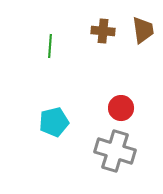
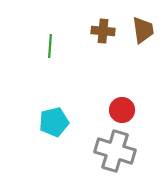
red circle: moved 1 px right, 2 px down
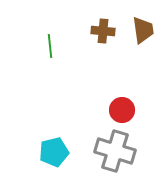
green line: rotated 10 degrees counterclockwise
cyan pentagon: moved 30 px down
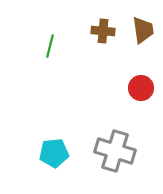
green line: rotated 20 degrees clockwise
red circle: moved 19 px right, 22 px up
cyan pentagon: moved 1 px down; rotated 8 degrees clockwise
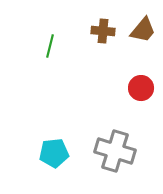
brown trapezoid: rotated 48 degrees clockwise
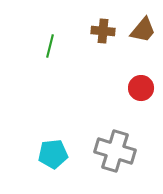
cyan pentagon: moved 1 px left, 1 px down
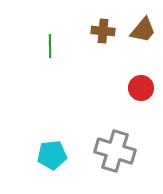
green line: rotated 15 degrees counterclockwise
cyan pentagon: moved 1 px left, 1 px down
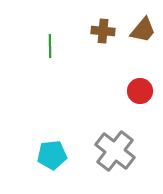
red circle: moved 1 px left, 3 px down
gray cross: rotated 21 degrees clockwise
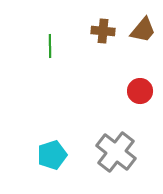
gray cross: moved 1 px right, 1 px down
cyan pentagon: rotated 12 degrees counterclockwise
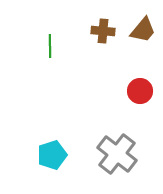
gray cross: moved 1 px right, 2 px down
